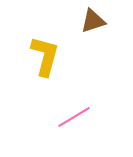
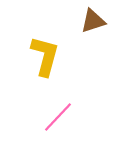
pink line: moved 16 px left; rotated 16 degrees counterclockwise
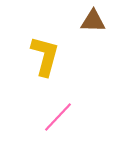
brown triangle: rotated 20 degrees clockwise
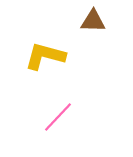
yellow L-shape: rotated 90 degrees counterclockwise
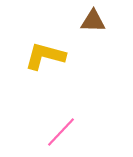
pink line: moved 3 px right, 15 px down
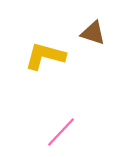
brown triangle: moved 12 px down; rotated 16 degrees clockwise
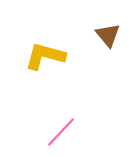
brown triangle: moved 15 px right, 2 px down; rotated 32 degrees clockwise
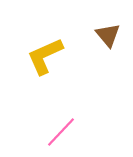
yellow L-shape: rotated 39 degrees counterclockwise
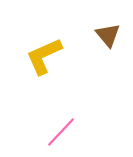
yellow L-shape: moved 1 px left
